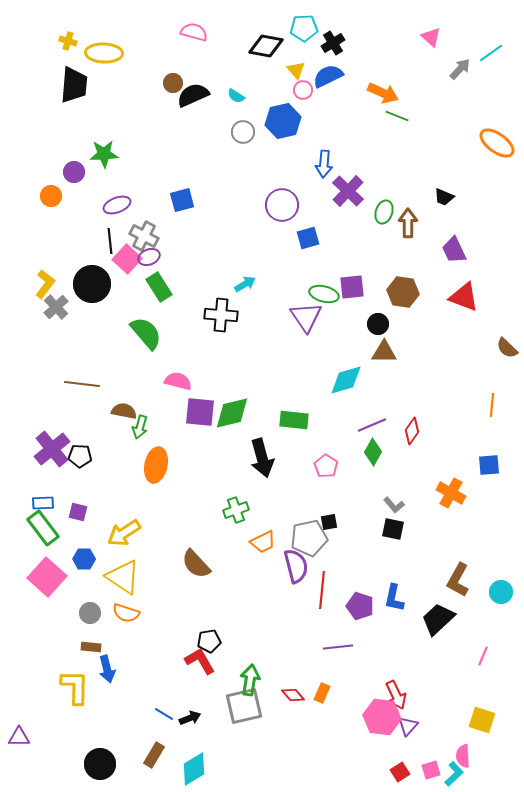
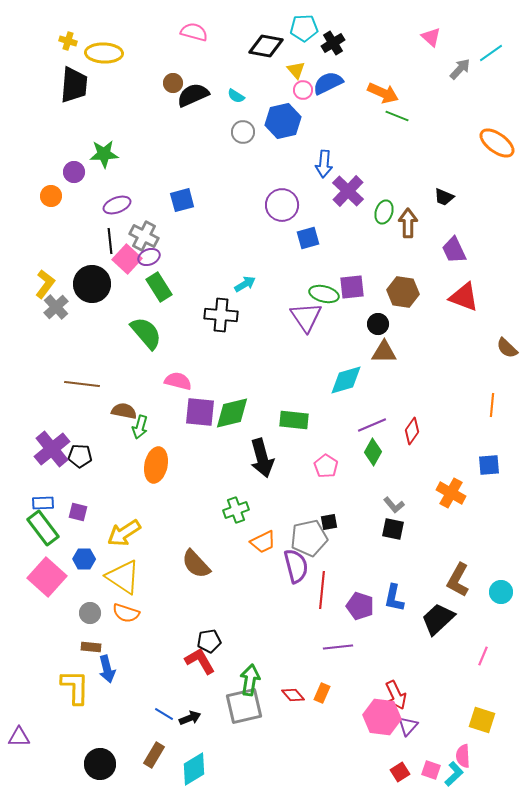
blue semicircle at (328, 76): moved 7 px down
pink square at (431, 770): rotated 36 degrees clockwise
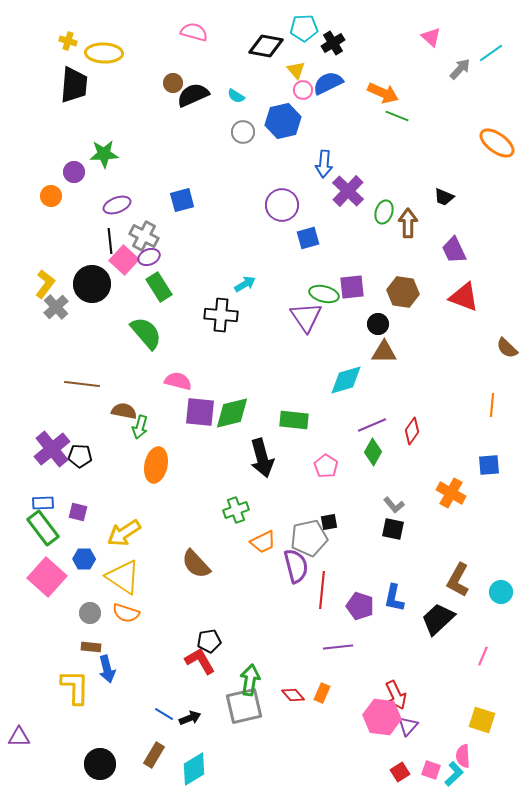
pink square at (127, 259): moved 3 px left, 1 px down
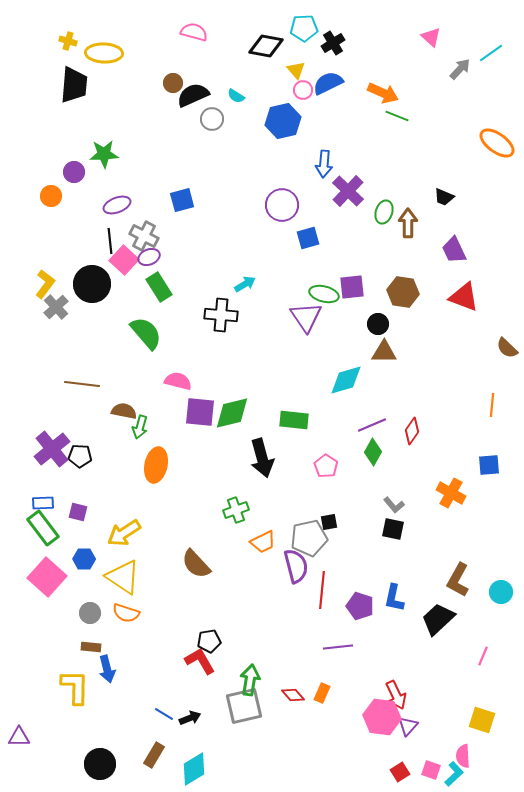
gray circle at (243, 132): moved 31 px left, 13 px up
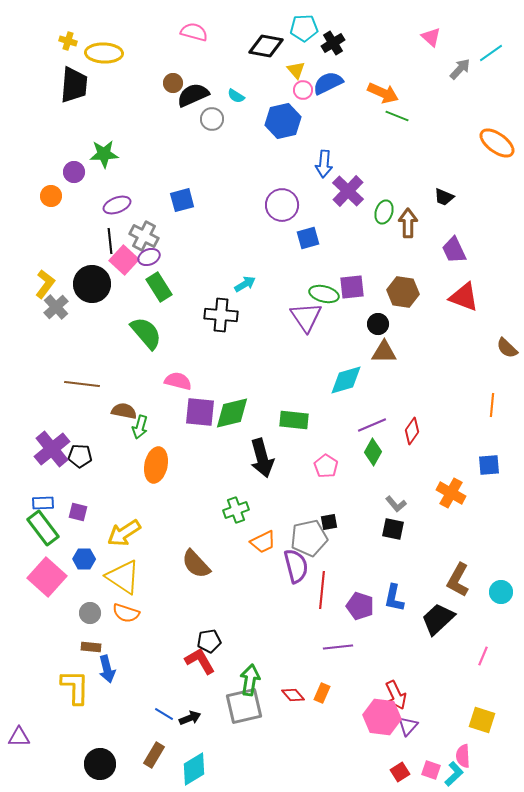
gray L-shape at (394, 505): moved 2 px right, 1 px up
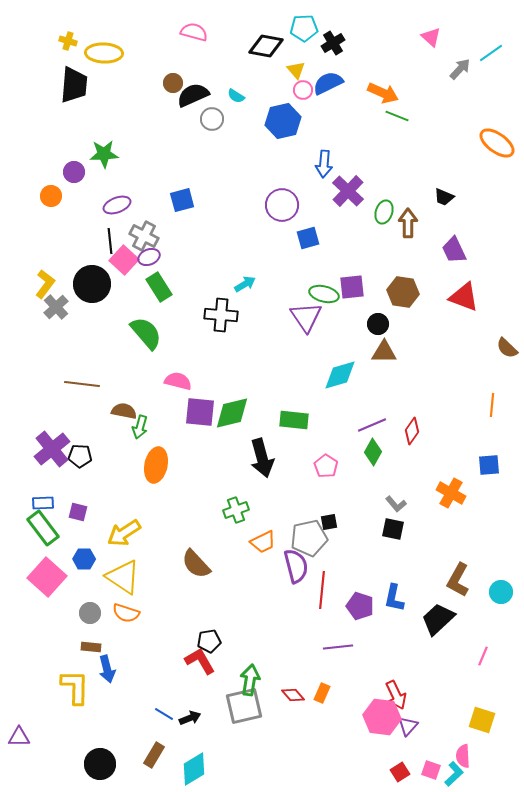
cyan diamond at (346, 380): moved 6 px left, 5 px up
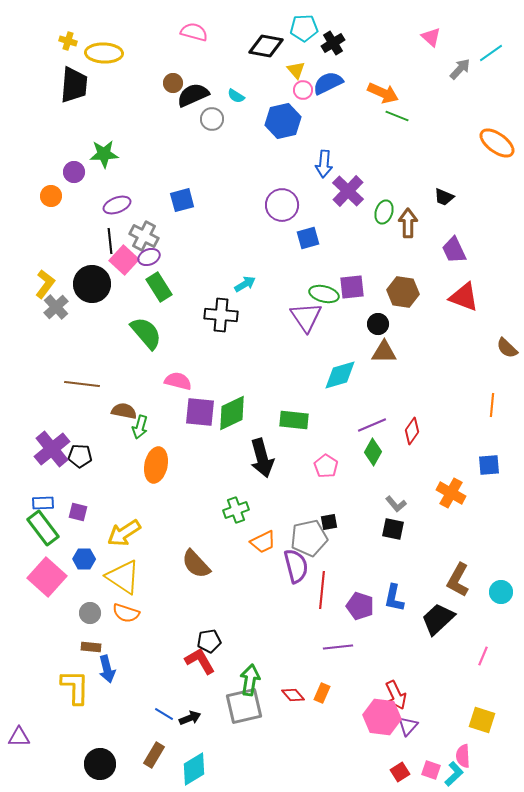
green diamond at (232, 413): rotated 12 degrees counterclockwise
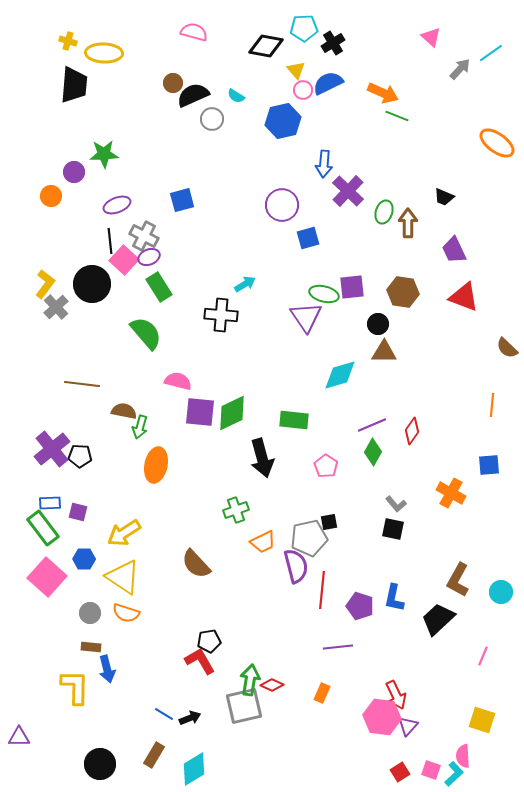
blue rectangle at (43, 503): moved 7 px right
red diamond at (293, 695): moved 21 px left, 10 px up; rotated 25 degrees counterclockwise
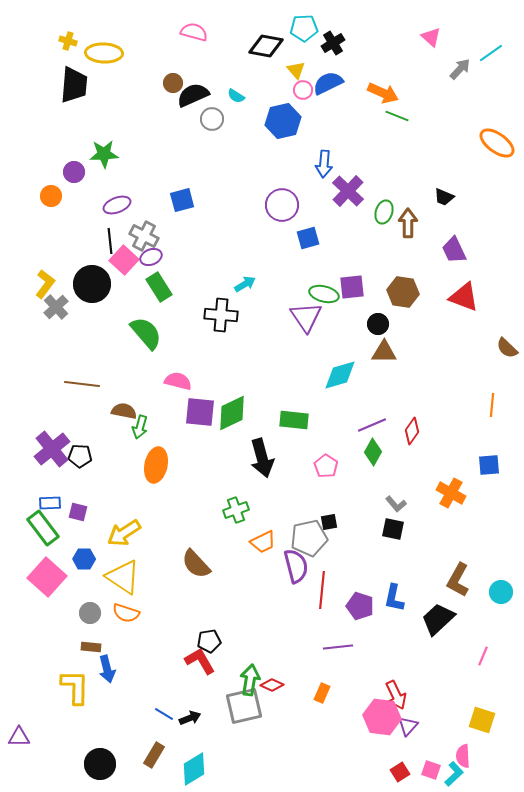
purple ellipse at (149, 257): moved 2 px right
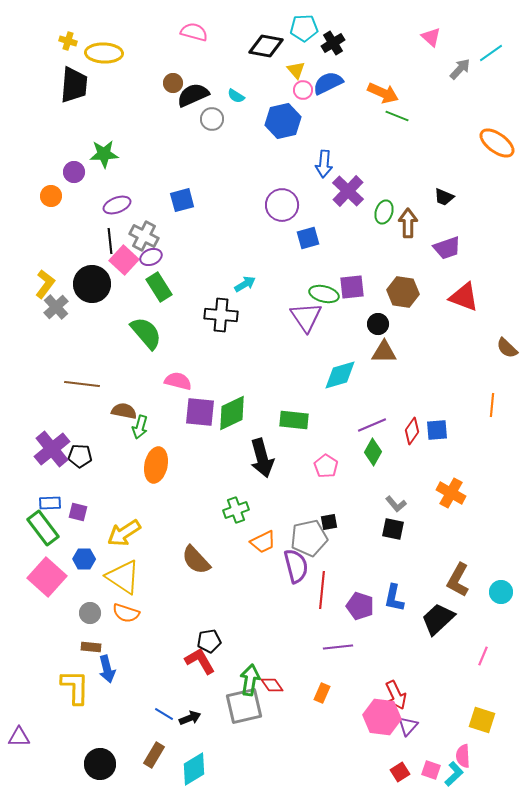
purple trapezoid at (454, 250): moved 7 px left, 2 px up; rotated 84 degrees counterclockwise
blue square at (489, 465): moved 52 px left, 35 px up
brown semicircle at (196, 564): moved 4 px up
red diamond at (272, 685): rotated 30 degrees clockwise
